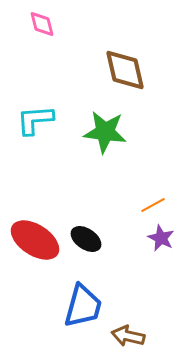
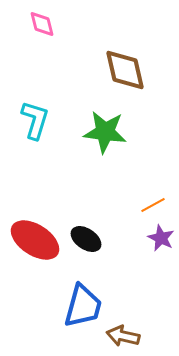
cyan L-shape: rotated 111 degrees clockwise
brown arrow: moved 5 px left
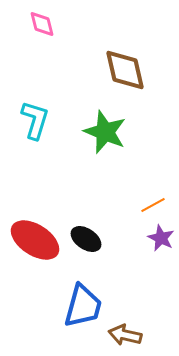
green star: rotated 15 degrees clockwise
brown arrow: moved 2 px right, 1 px up
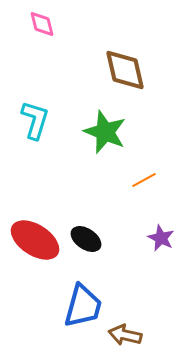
orange line: moved 9 px left, 25 px up
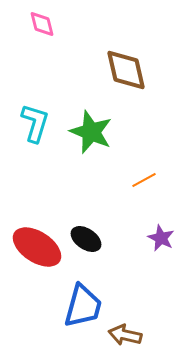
brown diamond: moved 1 px right
cyan L-shape: moved 3 px down
green star: moved 14 px left
red ellipse: moved 2 px right, 7 px down
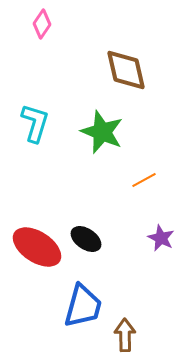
pink diamond: rotated 48 degrees clockwise
green star: moved 11 px right
brown arrow: rotated 76 degrees clockwise
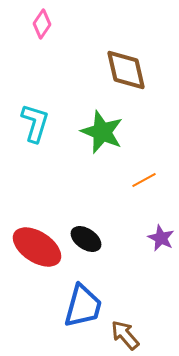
brown arrow: rotated 40 degrees counterclockwise
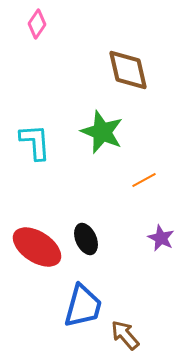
pink diamond: moved 5 px left
brown diamond: moved 2 px right
cyan L-shape: moved 19 px down; rotated 21 degrees counterclockwise
black ellipse: rotated 32 degrees clockwise
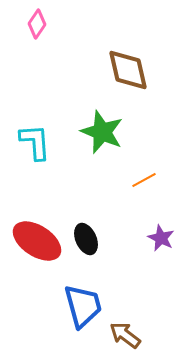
red ellipse: moved 6 px up
blue trapezoid: rotated 30 degrees counterclockwise
brown arrow: rotated 12 degrees counterclockwise
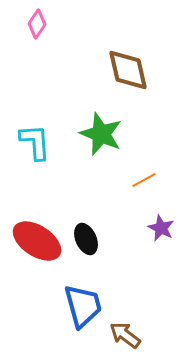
green star: moved 1 px left, 2 px down
purple star: moved 10 px up
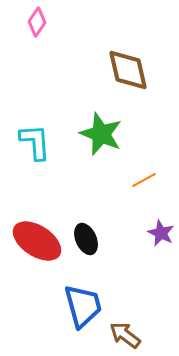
pink diamond: moved 2 px up
purple star: moved 5 px down
